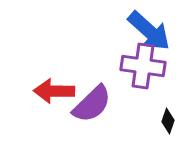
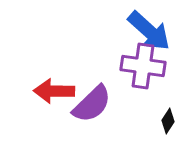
black diamond: rotated 15 degrees clockwise
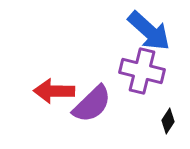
purple cross: moved 1 px left, 5 px down; rotated 6 degrees clockwise
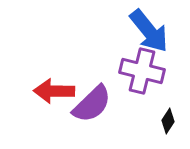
blue arrow: rotated 9 degrees clockwise
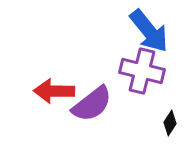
purple semicircle: rotated 6 degrees clockwise
black diamond: moved 2 px right, 2 px down
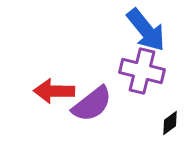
blue arrow: moved 3 px left, 1 px up
black diamond: rotated 20 degrees clockwise
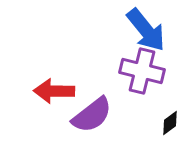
purple semicircle: moved 11 px down
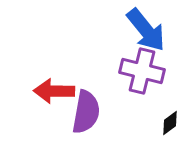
purple semicircle: moved 6 px left, 3 px up; rotated 42 degrees counterclockwise
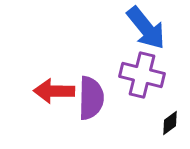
blue arrow: moved 2 px up
purple cross: moved 4 px down
purple semicircle: moved 5 px right, 14 px up; rotated 9 degrees counterclockwise
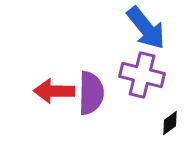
purple semicircle: moved 5 px up
